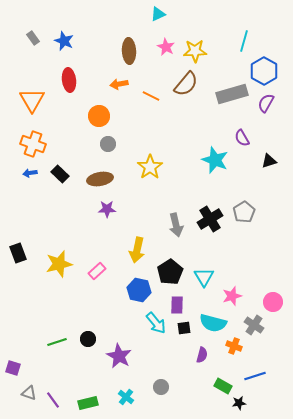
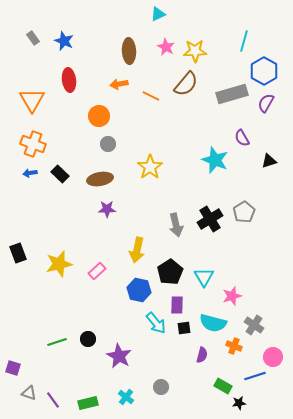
pink circle at (273, 302): moved 55 px down
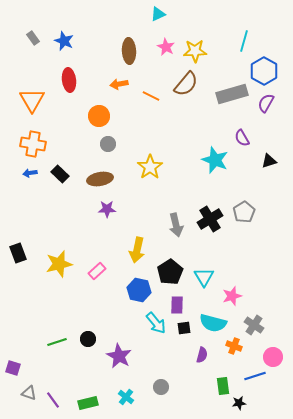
orange cross at (33, 144): rotated 10 degrees counterclockwise
green rectangle at (223, 386): rotated 54 degrees clockwise
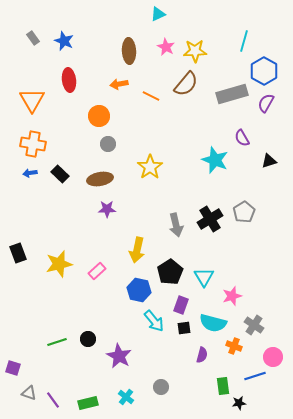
purple rectangle at (177, 305): moved 4 px right; rotated 18 degrees clockwise
cyan arrow at (156, 323): moved 2 px left, 2 px up
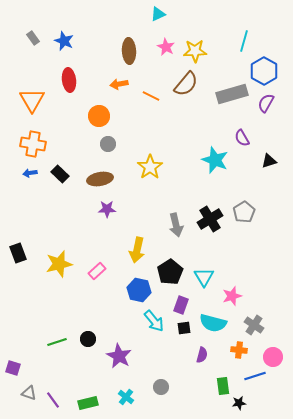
orange cross at (234, 346): moved 5 px right, 4 px down; rotated 14 degrees counterclockwise
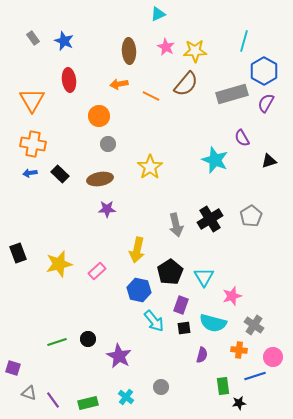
gray pentagon at (244, 212): moved 7 px right, 4 px down
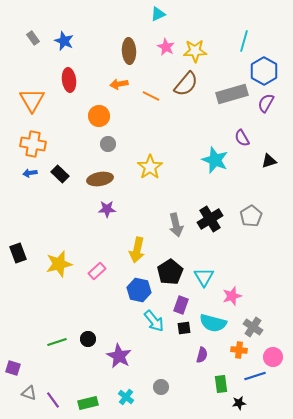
gray cross at (254, 325): moved 1 px left, 2 px down
green rectangle at (223, 386): moved 2 px left, 2 px up
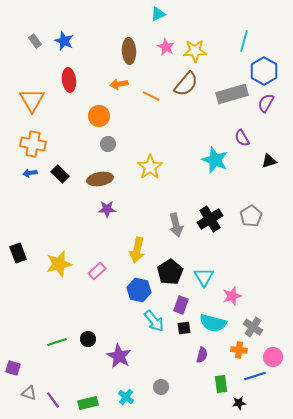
gray rectangle at (33, 38): moved 2 px right, 3 px down
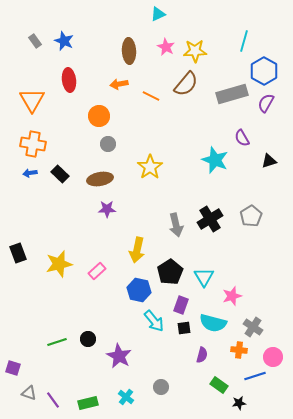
green rectangle at (221, 384): moved 2 px left, 1 px down; rotated 48 degrees counterclockwise
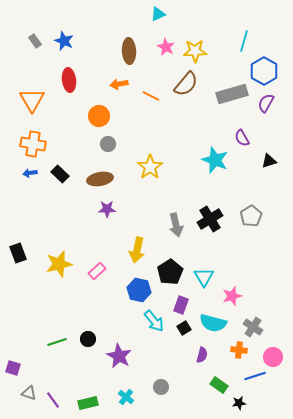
black square at (184, 328): rotated 24 degrees counterclockwise
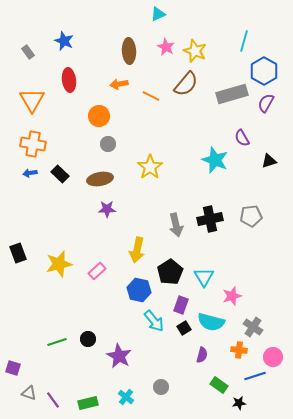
gray rectangle at (35, 41): moved 7 px left, 11 px down
yellow star at (195, 51): rotated 25 degrees clockwise
gray pentagon at (251, 216): rotated 25 degrees clockwise
black cross at (210, 219): rotated 20 degrees clockwise
cyan semicircle at (213, 323): moved 2 px left, 1 px up
